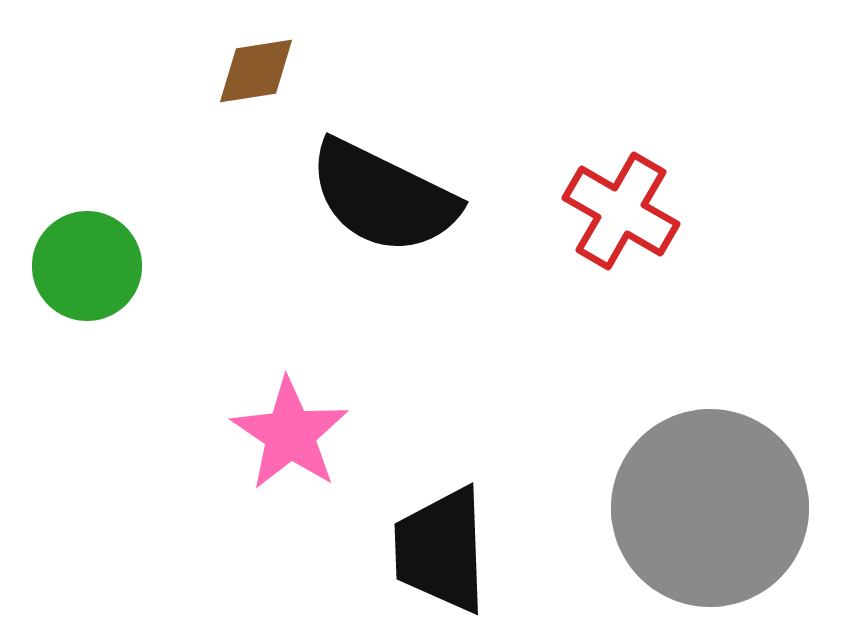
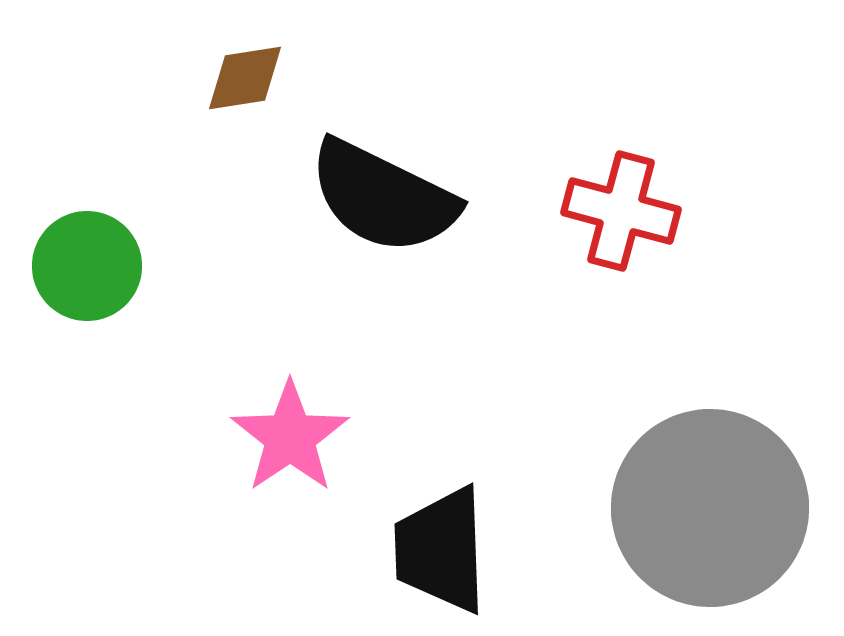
brown diamond: moved 11 px left, 7 px down
red cross: rotated 15 degrees counterclockwise
pink star: moved 3 px down; rotated 4 degrees clockwise
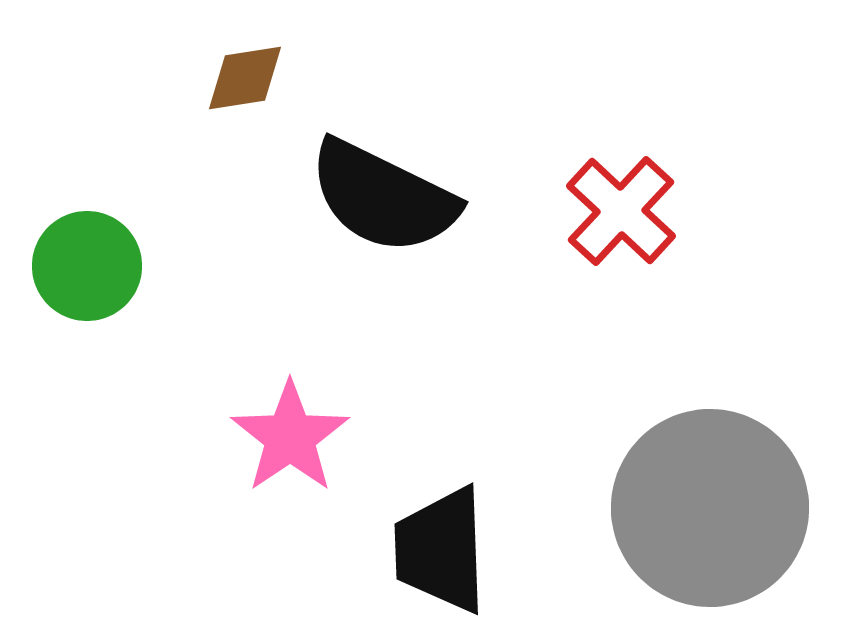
red cross: rotated 28 degrees clockwise
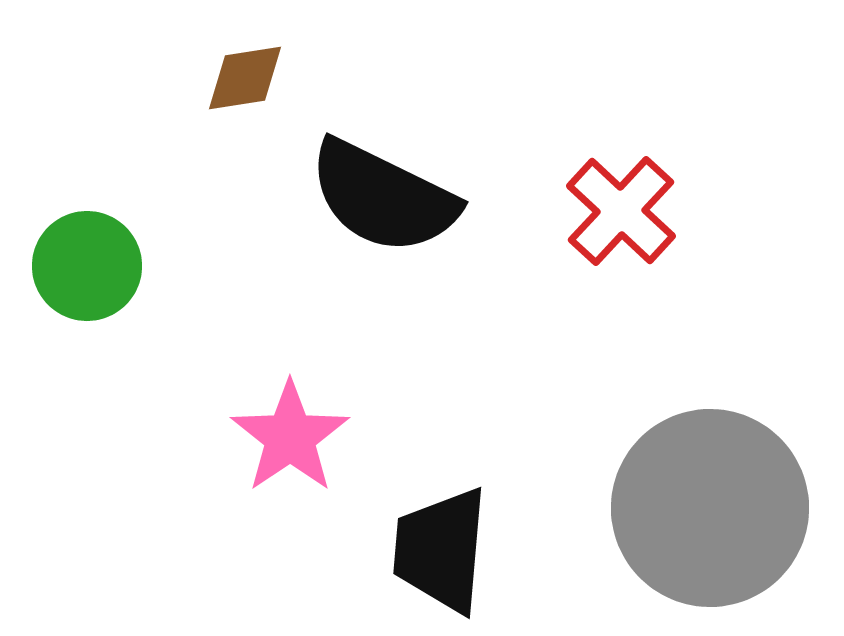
black trapezoid: rotated 7 degrees clockwise
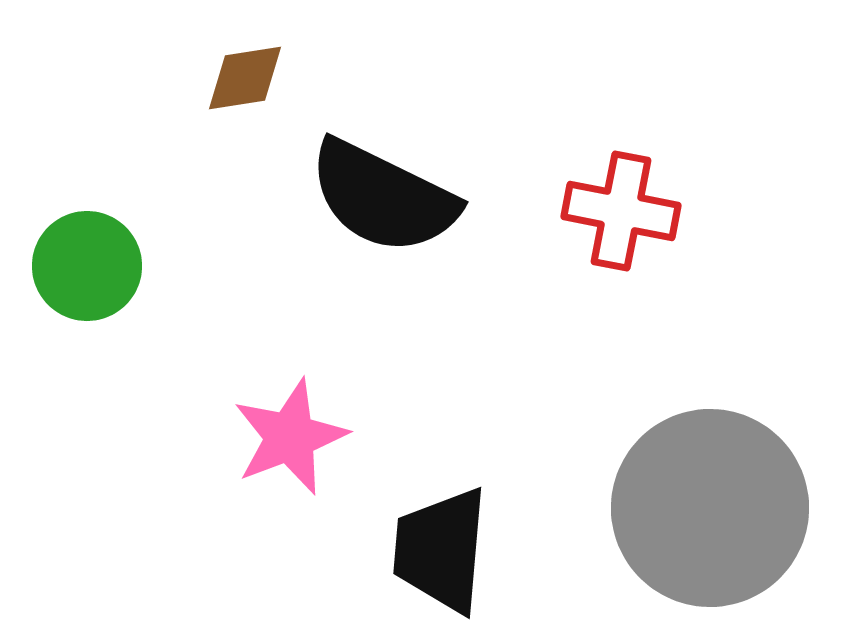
red cross: rotated 32 degrees counterclockwise
pink star: rotated 13 degrees clockwise
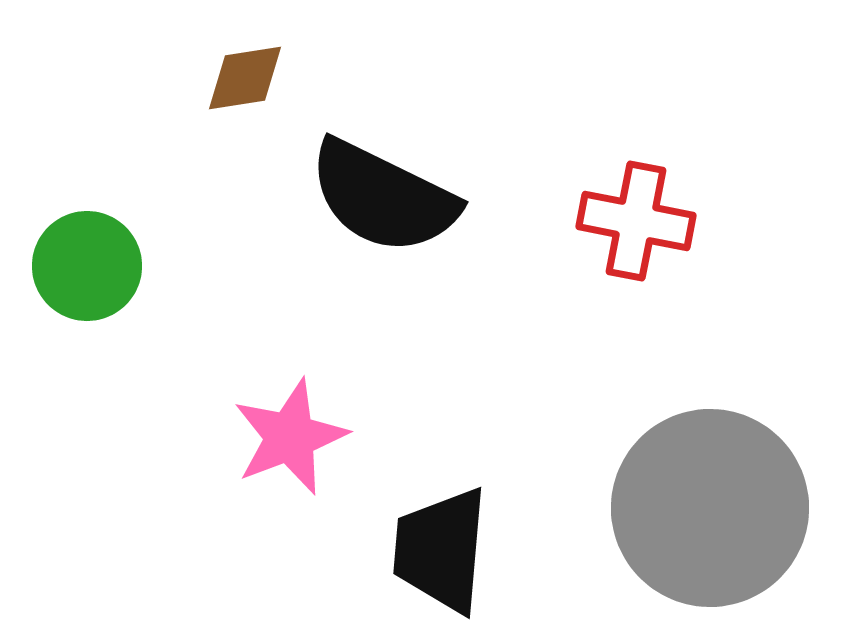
red cross: moved 15 px right, 10 px down
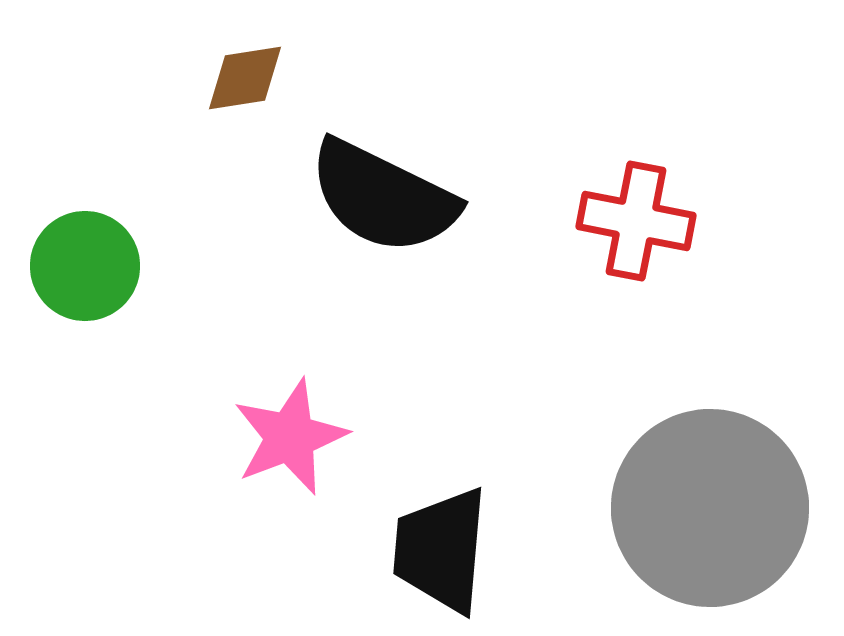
green circle: moved 2 px left
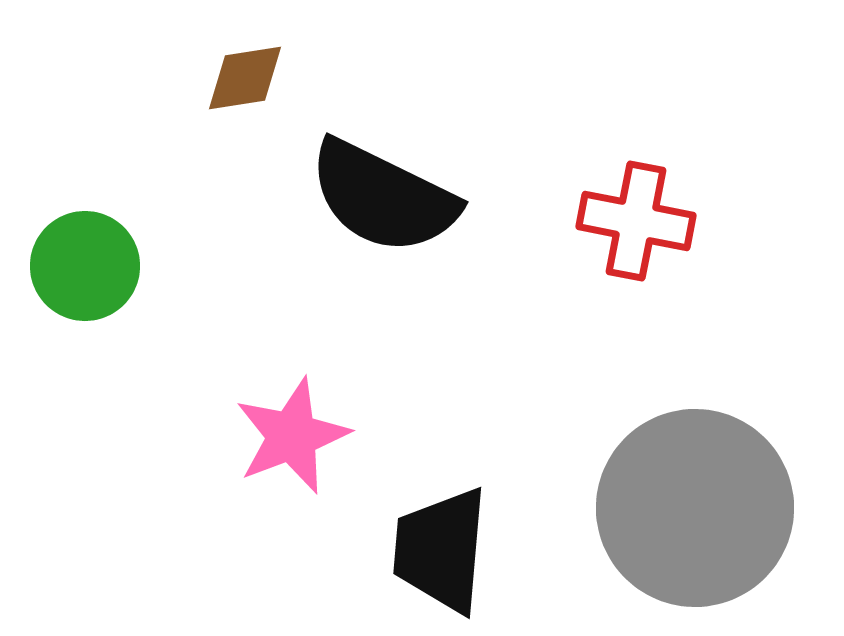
pink star: moved 2 px right, 1 px up
gray circle: moved 15 px left
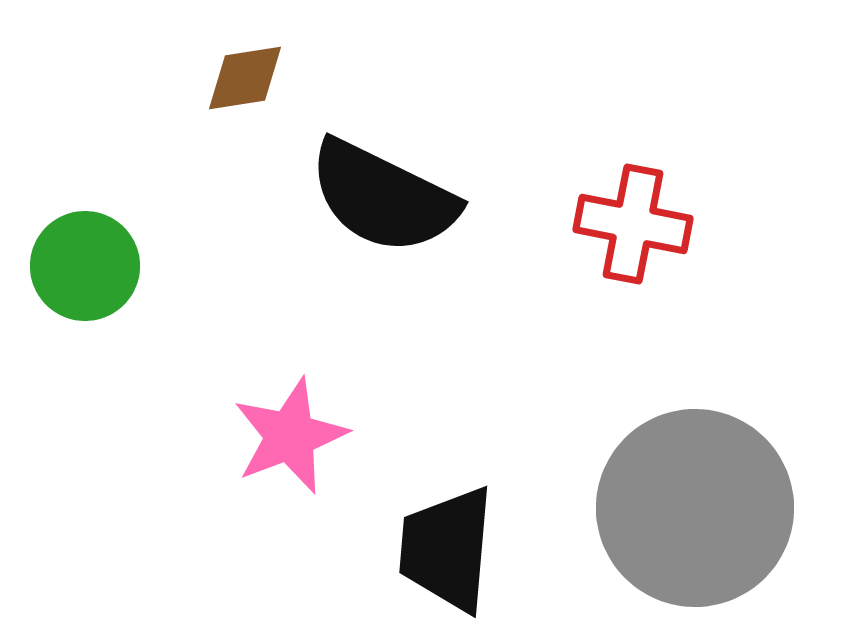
red cross: moved 3 px left, 3 px down
pink star: moved 2 px left
black trapezoid: moved 6 px right, 1 px up
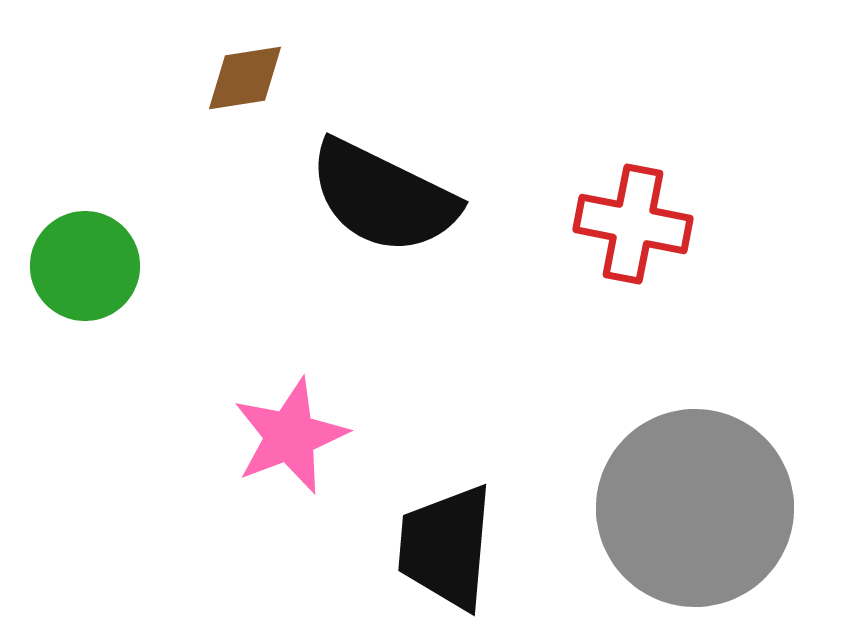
black trapezoid: moved 1 px left, 2 px up
